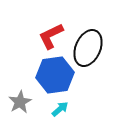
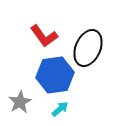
red L-shape: moved 7 px left; rotated 100 degrees counterclockwise
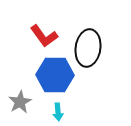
black ellipse: rotated 15 degrees counterclockwise
blue hexagon: rotated 9 degrees clockwise
cyan arrow: moved 2 px left, 3 px down; rotated 126 degrees clockwise
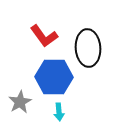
black ellipse: rotated 12 degrees counterclockwise
blue hexagon: moved 1 px left, 2 px down
cyan arrow: moved 1 px right
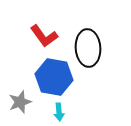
blue hexagon: rotated 9 degrees clockwise
gray star: rotated 10 degrees clockwise
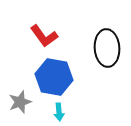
black ellipse: moved 19 px right
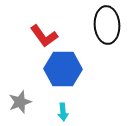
black ellipse: moved 23 px up
blue hexagon: moved 9 px right, 8 px up; rotated 9 degrees counterclockwise
cyan arrow: moved 4 px right
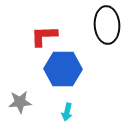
red L-shape: rotated 124 degrees clockwise
gray star: rotated 15 degrees clockwise
cyan arrow: moved 4 px right; rotated 18 degrees clockwise
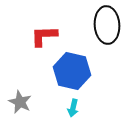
blue hexagon: moved 9 px right, 2 px down; rotated 12 degrees clockwise
gray star: rotated 30 degrees clockwise
cyan arrow: moved 6 px right, 4 px up
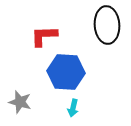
blue hexagon: moved 6 px left, 1 px down; rotated 9 degrees counterclockwise
gray star: rotated 10 degrees counterclockwise
